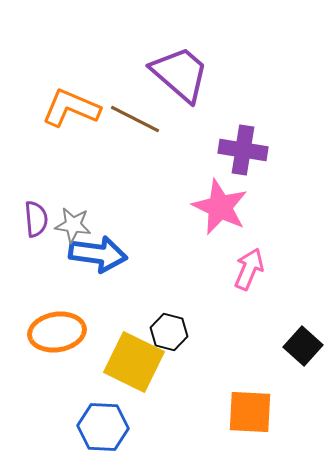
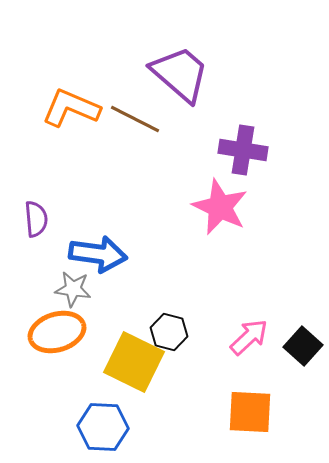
gray star: moved 64 px down
pink arrow: moved 68 px down; rotated 24 degrees clockwise
orange ellipse: rotated 8 degrees counterclockwise
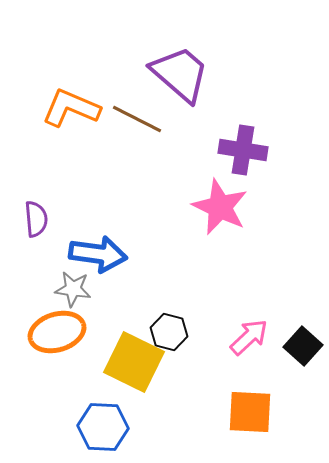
brown line: moved 2 px right
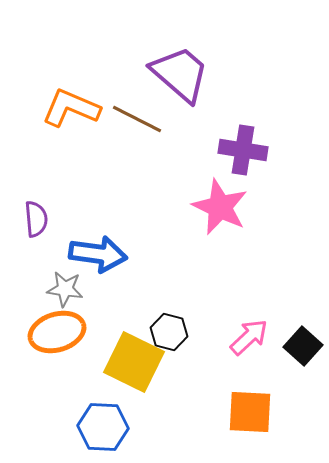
gray star: moved 8 px left
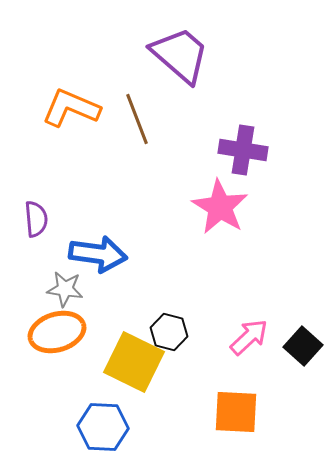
purple trapezoid: moved 19 px up
brown line: rotated 42 degrees clockwise
pink star: rotated 6 degrees clockwise
orange square: moved 14 px left
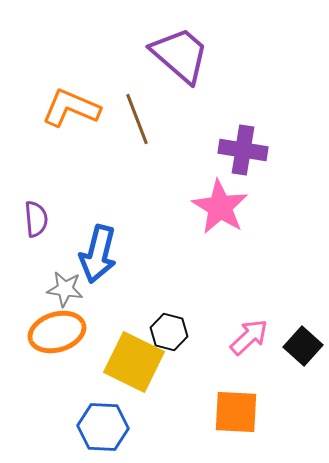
blue arrow: rotated 96 degrees clockwise
